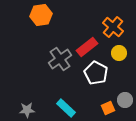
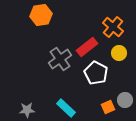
orange square: moved 1 px up
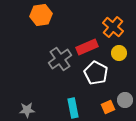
red rectangle: rotated 15 degrees clockwise
cyan rectangle: moved 7 px right; rotated 36 degrees clockwise
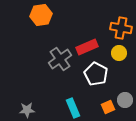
orange cross: moved 8 px right, 1 px down; rotated 30 degrees counterclockwise
white pentagon: moved 1 px down
cyan rectangle: rotated 12 degrees counterclockwise
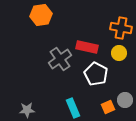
red rectangle: rotated 35 degrees clockwise
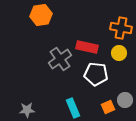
white pentagon: rotated 20 degrees counterclockwise
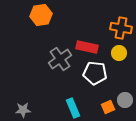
white pentagon: moved 1 px left, 1 px up
gray star: moved 4 px left
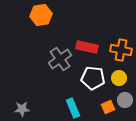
orange cross: moved 22 px down
yellow circle: moved 25 px down
white pentagon: moved 2 px left, 5 px down
gray star: moved 1 px left, 1 px up
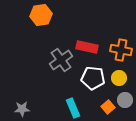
gray cross: moved 1 px right, 1 px down
orange square: rotated 16 degrees counterclockwise
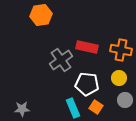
white pentagon: moved 6 px left, 6 px down
orange square: moved 12 px left; rotated 16 degrees counterclockwise
